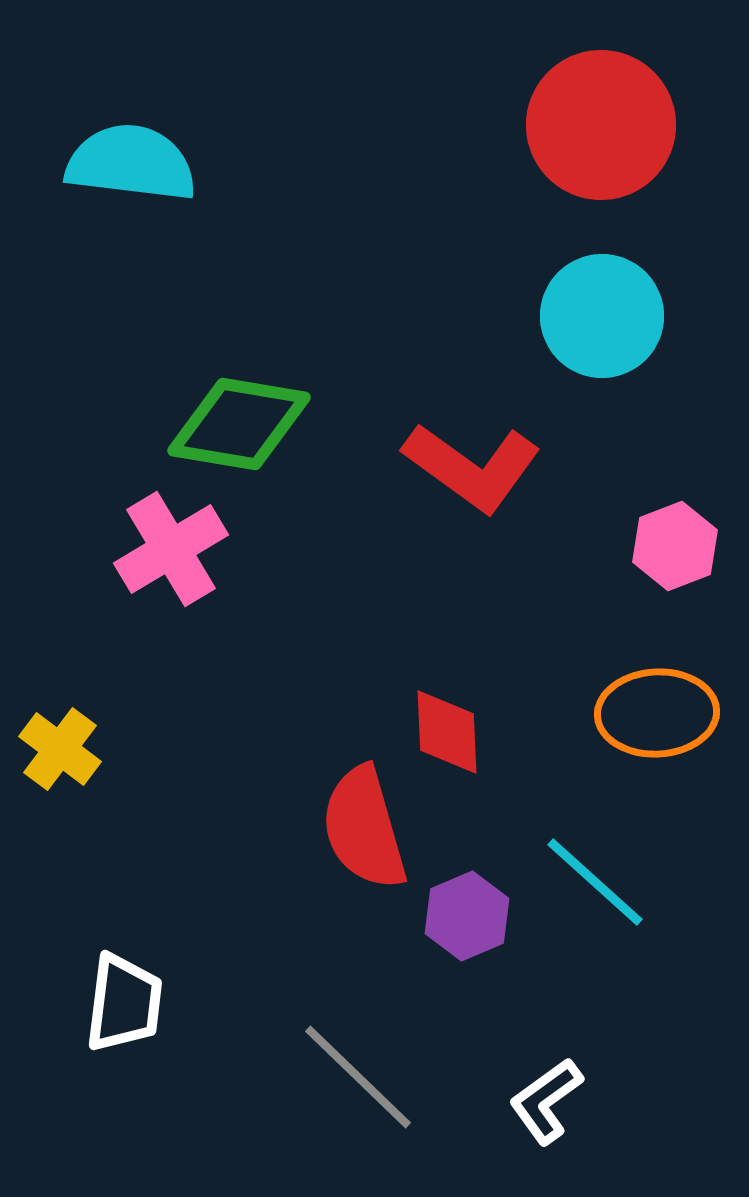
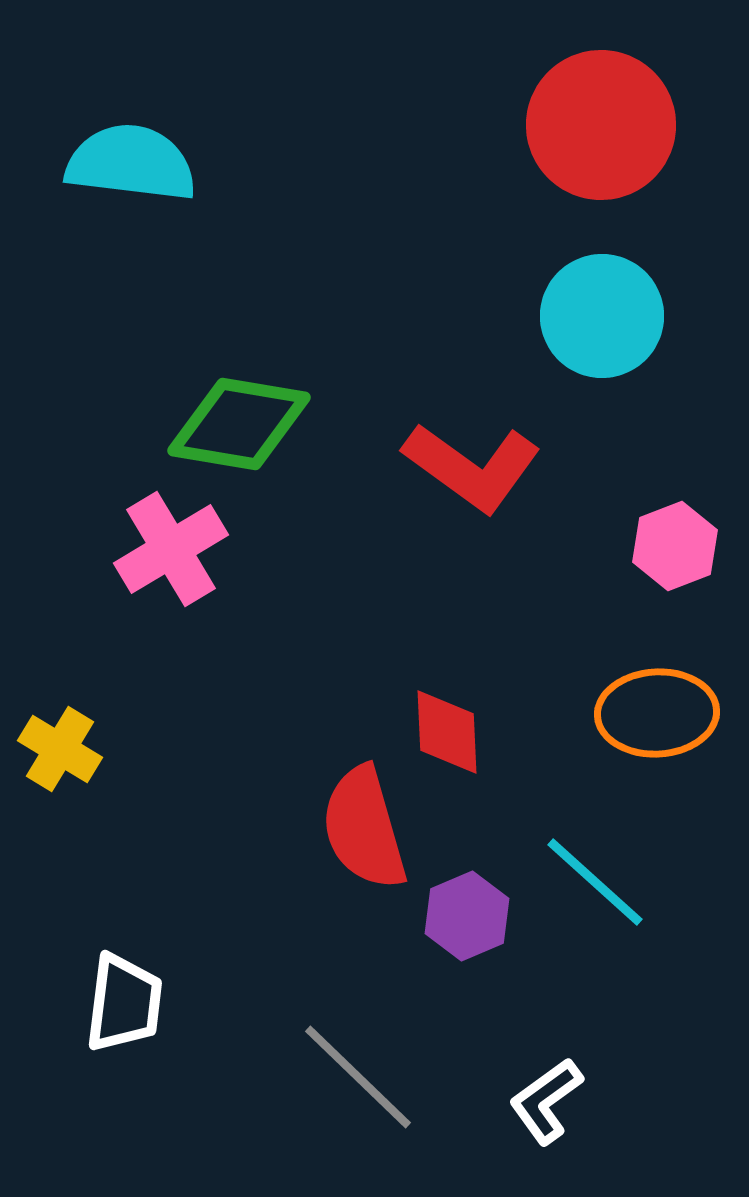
yellow cross: rotated 6 degrees counterclockwise
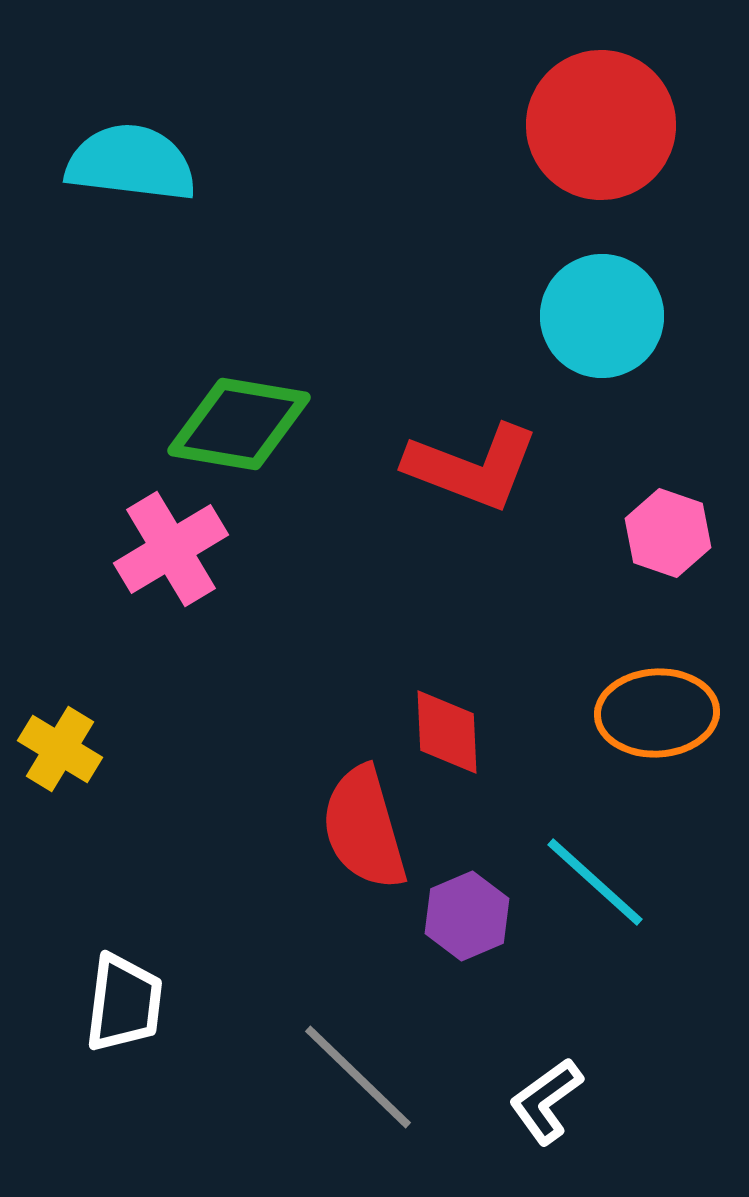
red L-shape: rotated 15 degrees counterclockwise
pink hexagon: moved 7 px left, 13 px up; rotated 20 degrees counterclockwise
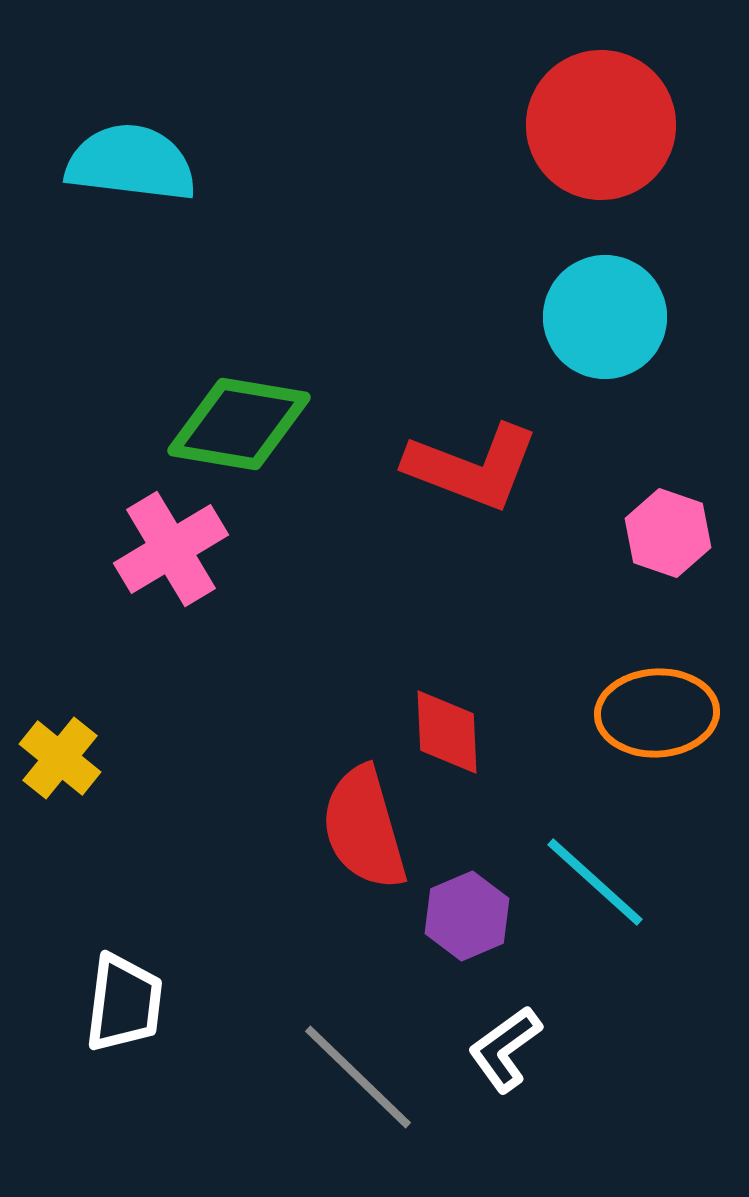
cyan circle: moved 3 px right, 1 px down
yellow cross: moved 9 px down; rotated 8 degrees clockwise
white L-shape: moved 41 px left, 52 px up
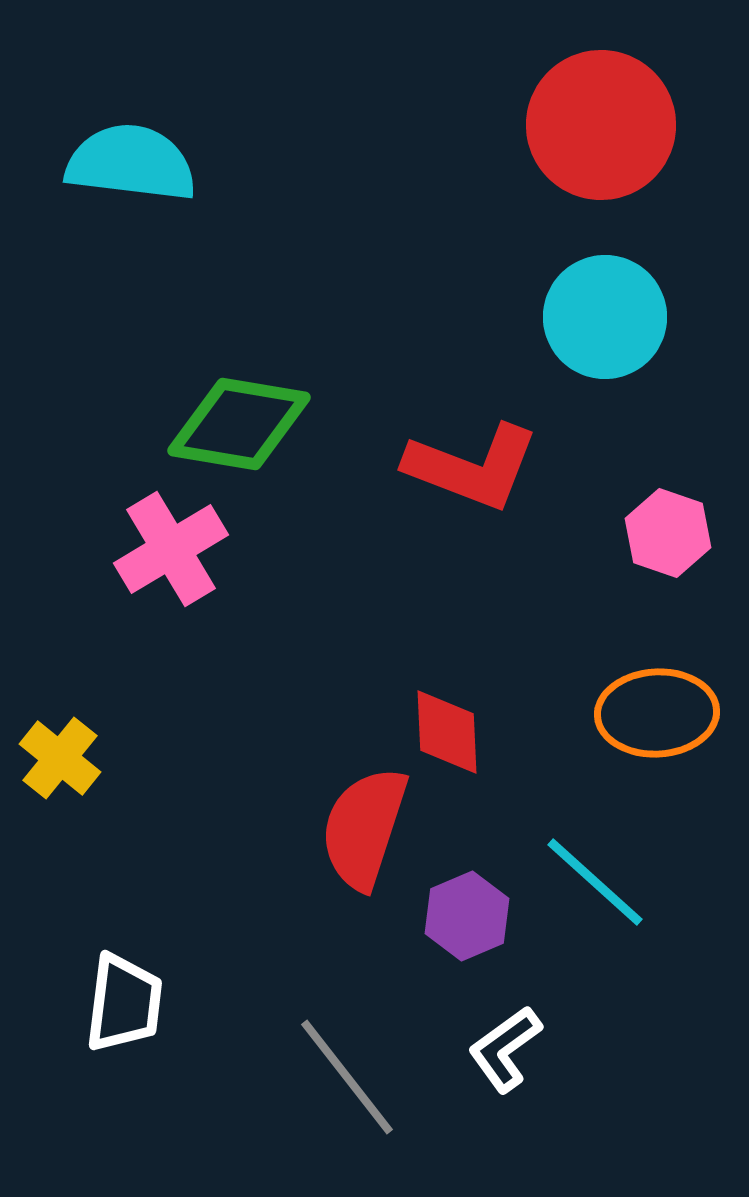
red semicircle: rotated 34 degrees clockwise
gray line: moved 11 px left; rotated 8 degrees clockwise
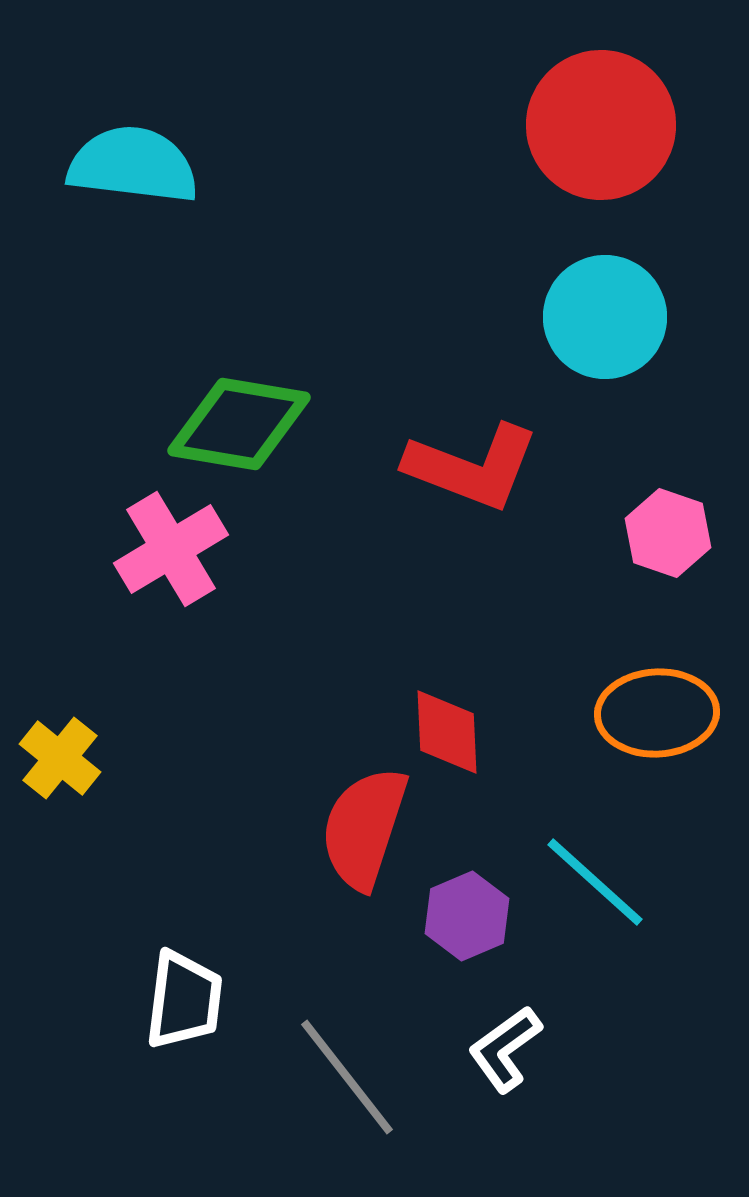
cyan semicircle: moved 2 px right, 2 px down
white trapezoid: moved 60 px right, 3 px up
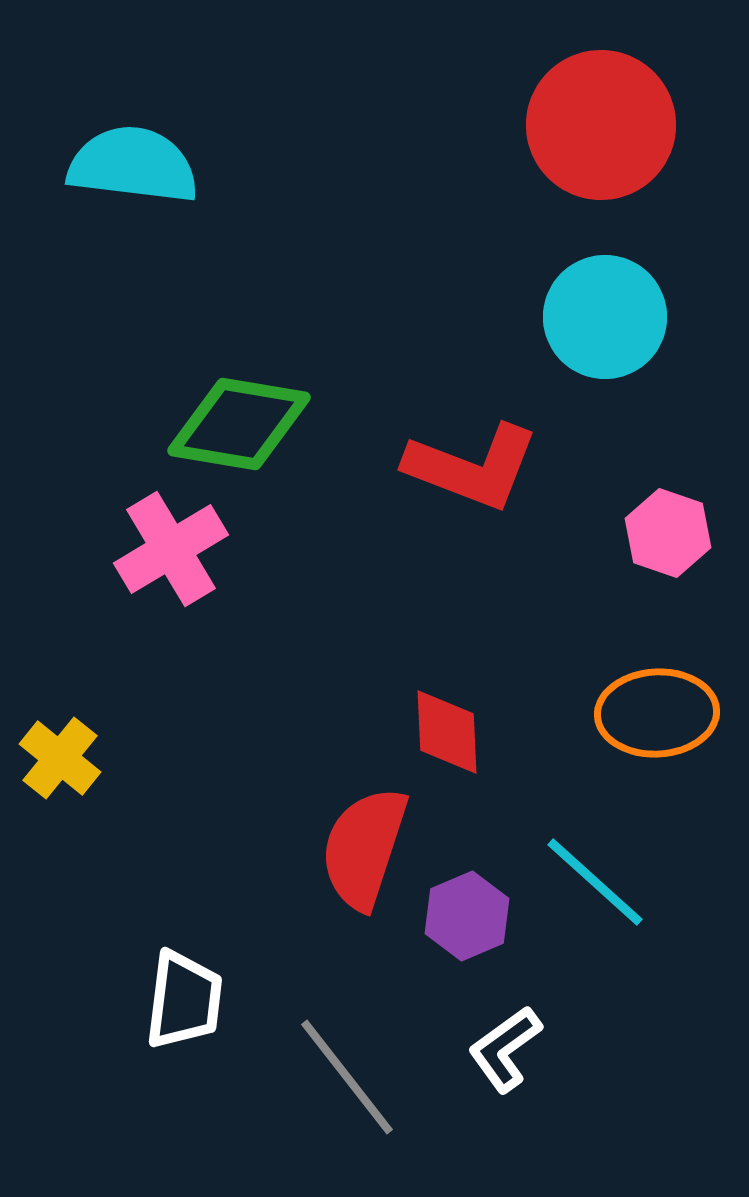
red semicircle: moved 20 px down
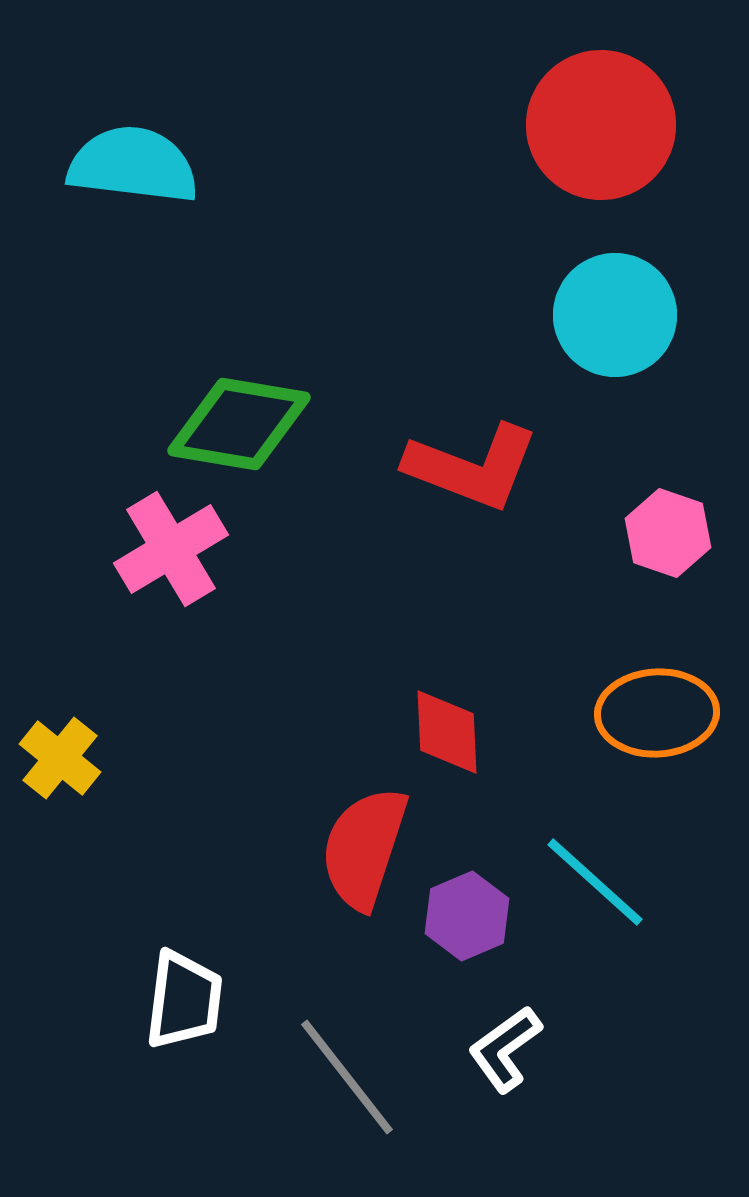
cyan circle: moved 10 px right, 2 px up
